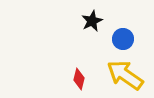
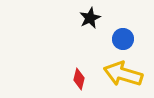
black star: moved 2 px left, 3 px up
yellow arrow: moved 2 px left, 1 px up; rotated 18 degrees counterclockwise
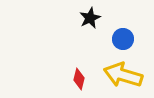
yellow arrow: moved 1 px down
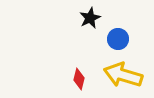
blue circle: moved 5 px left
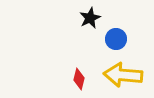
blue circle: moved 2 px left
yellow arrow: rotated 12 degrees counterclockwise
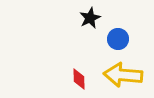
blue circle: moved 2 px right
red diamond: rotated 15 degrees counterclockwise
